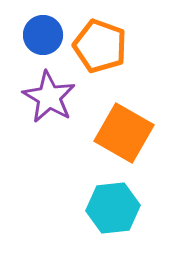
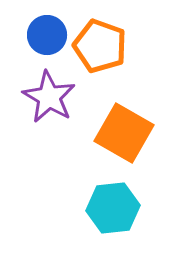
blue circle: moved 4 px right
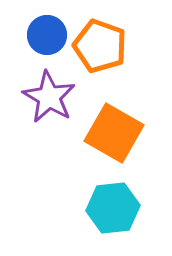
orange square: moved 10 px left
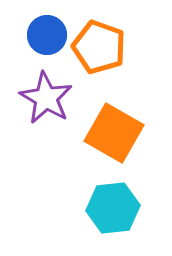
orange pentagon: moved 1 px left, 1 px down
purple star: moved 3 px left, 1 px down
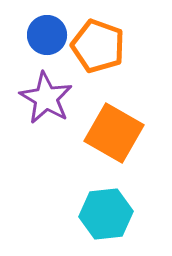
orange pentagon: moved 1 px left, 1 px up
cyan hexagon: moved 7 px left, 6 px down
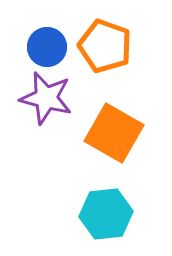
blue circle: moved 12 px down
orange pentagon: moved 7 px right
purple star: rotated 16 degrees counterclockwise
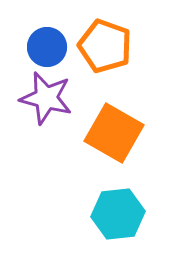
cyan hexagon: moved 12 px right
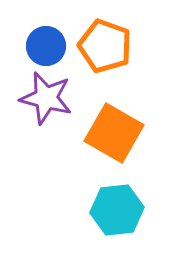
blue circle: moved 1 px left, 1 px up
cyan hexagon: moved 1 px left, 4 px up
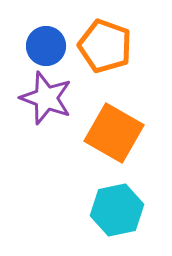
purple star: rotated 6 degrees clockwise
cyan hexagon: rotated 6 degrees counterclockwise
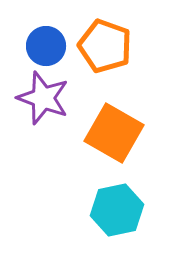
purple star: moved 3 px left
